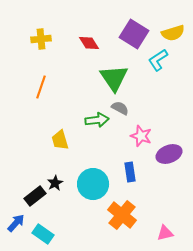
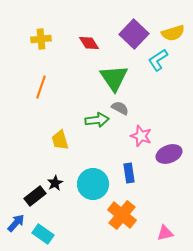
purple square: rotated 12 degrees clockwise
blue rectangle: moved 1 px left, 1 px down
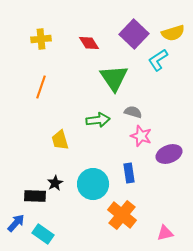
gray semicircle: moved 13 px right, 4 px down; rotated 12 degrees counterclockwise
green arrow: moved 1 px right
black rectangle: rotated 40 degrees clockwise
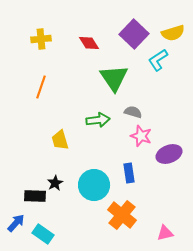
cyan circle: moved 1 px right, 1 px down
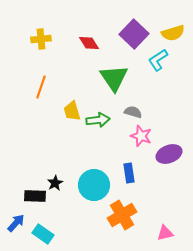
yellow trapezoid: moved 12 px right, 29 px up
orange cross: rotated 20 degrees clockwise
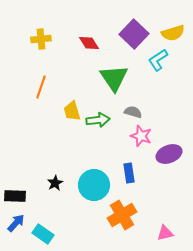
black rectangle: moved 20 px left
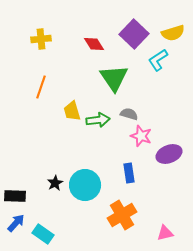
red diamond: moved 5 px right, 1 px down
gray semicircle: moved 4 px left, 2 px down
cyan circle: moved 9 px left
